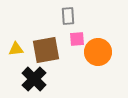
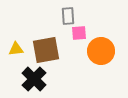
pink square: moved 2 px right, 6 px up
orange circle: moved 3 px right, 1 px up
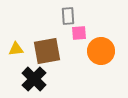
brown square: moved 1 px right, 1 px down
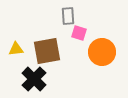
pink square: rotated 21 degrees clockwise
orange circle: moved 1 px right, 1 px down
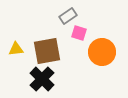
gray rectangle: rotated 60 degrees clockwise
black cross: moved 8 px right
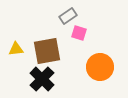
orange circle: moved 2 px left, 15 px down
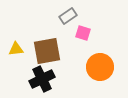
pink square: moved 4 px right
black cross: rotated 20 degrees clockwise
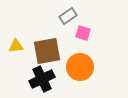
yellow triangle: moved 3 px up
orange circle: moved 20 px left
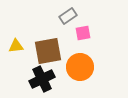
pink square: rotated 28 degrees counterclockwise
brown square: moved 1 px right
